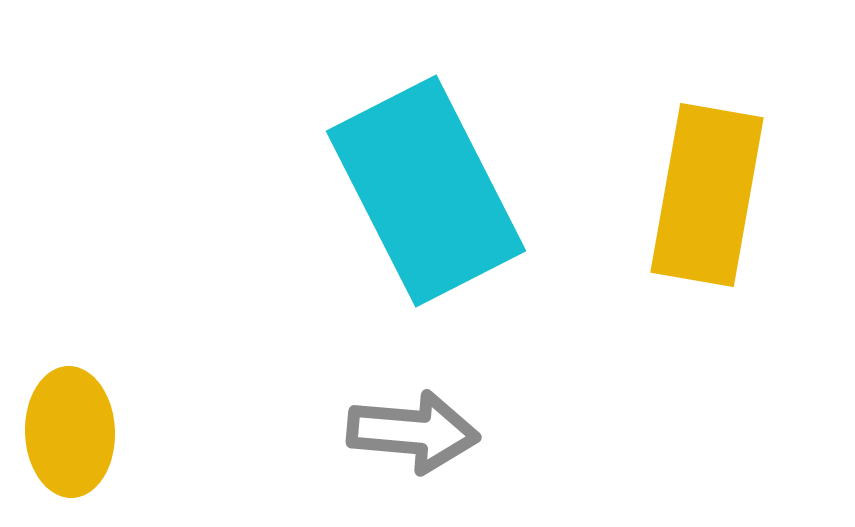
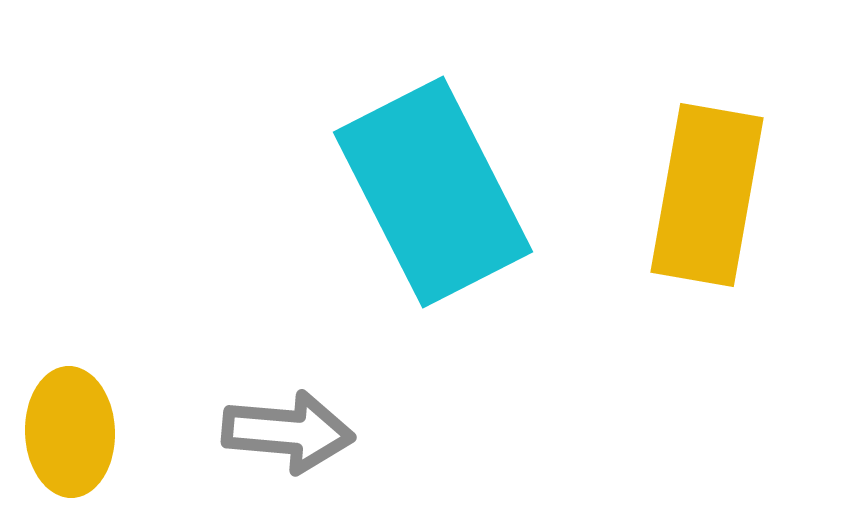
cyan rectangle: moved 7 px right, 1 px down
gray arrow: moved 125 px left
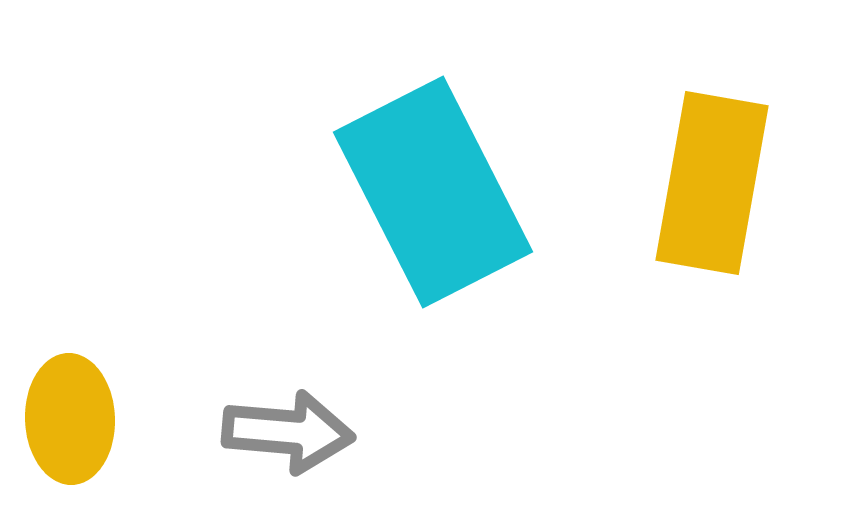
yellow rectangle: moved 5 px right, 12 px up
yellow ellipse: moved 13 px up
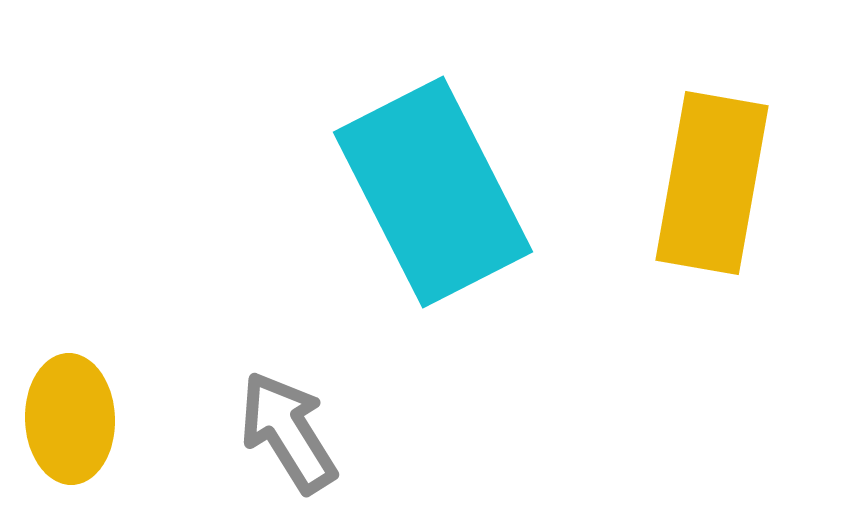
gray arrow: rotated 127 degrees counterclockwise
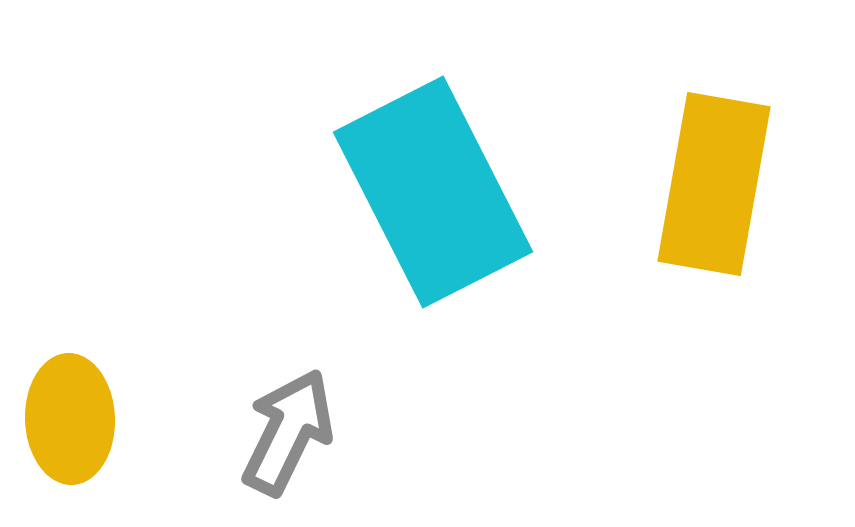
yellow rectangle: moved 2 px right, 1 px down
gray arrow: rotated 58 degrees clockwise
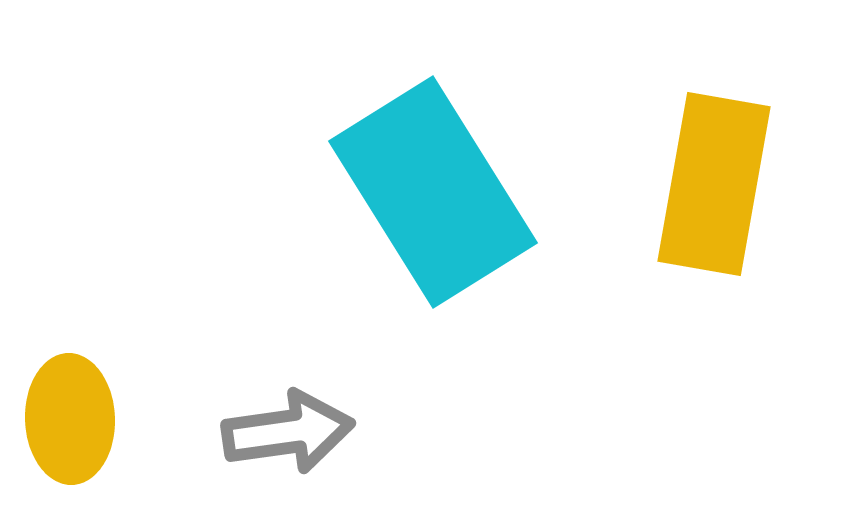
cyan rectangle: rotated 5 degrees counterclockwise
gray arrow: rotated 56 degrees clockwise
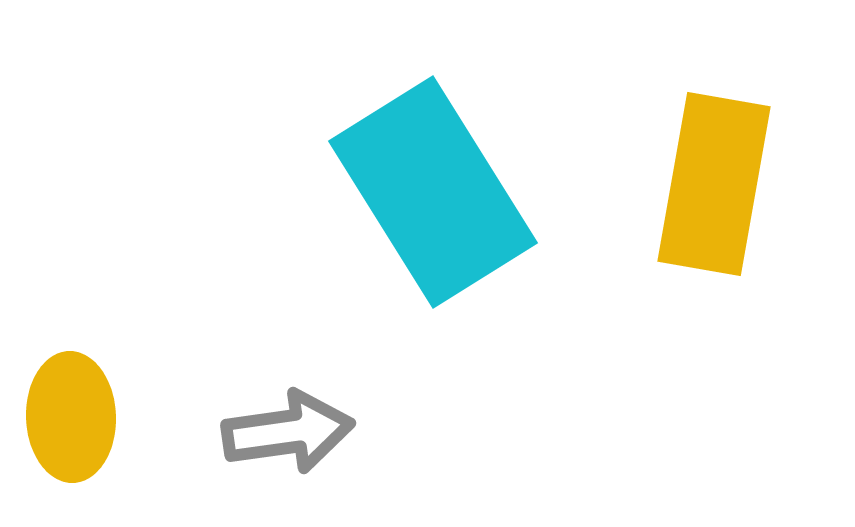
yellow ellipse: moved 1 px right, 2 px up
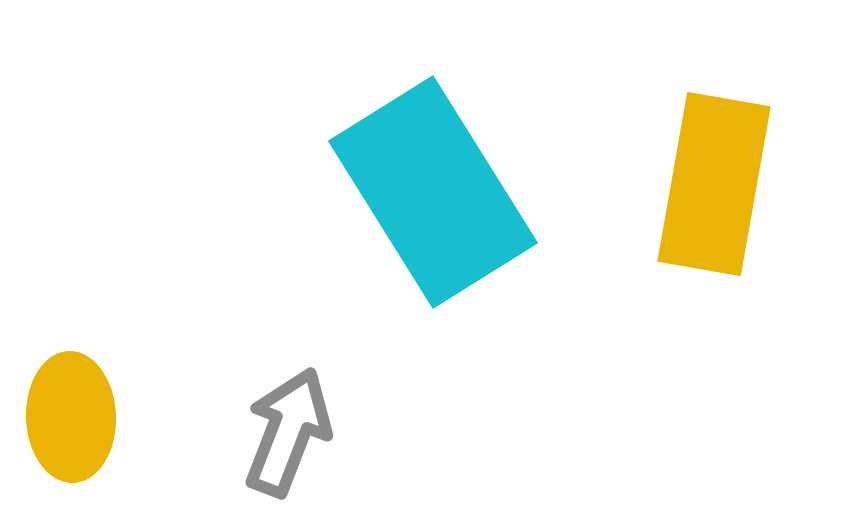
gray arrow: rotated 61 degrees counterclockwise
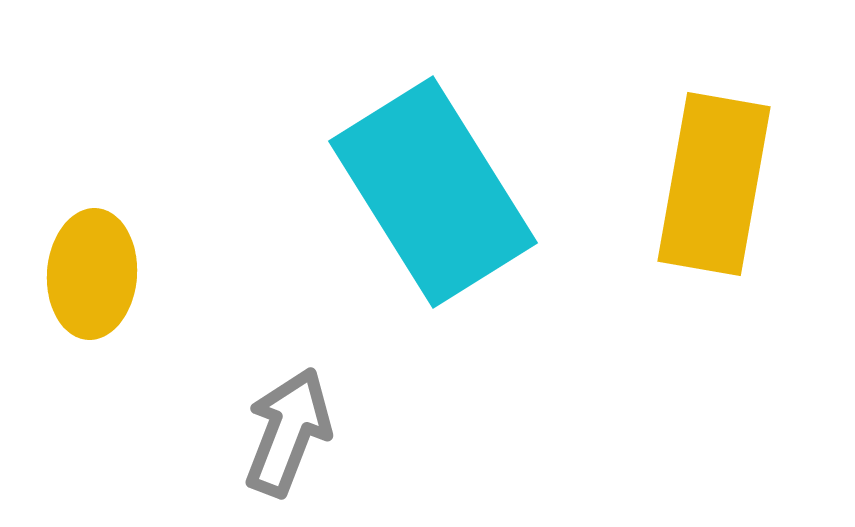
yellow ellipse: moved 21 px right, 143 px up; rotated 6 degrees clockwise
